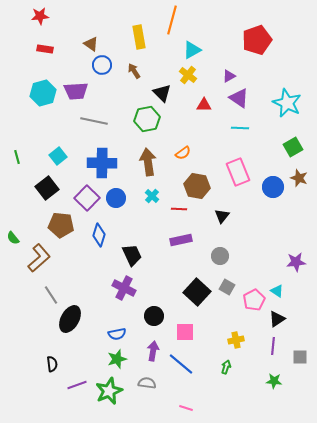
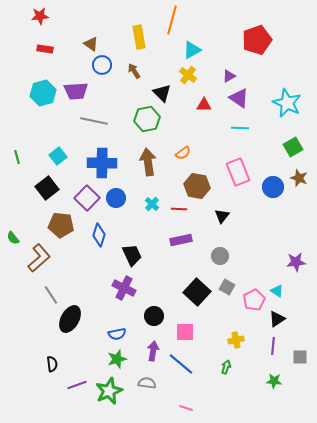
cyan cross at (152, 196): moved 8 px down
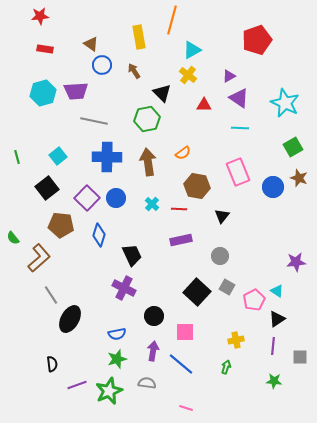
cyan star at (287, 103): moved 2 px left
blue cross at (102, 163): moved 5 px right, 6 px up
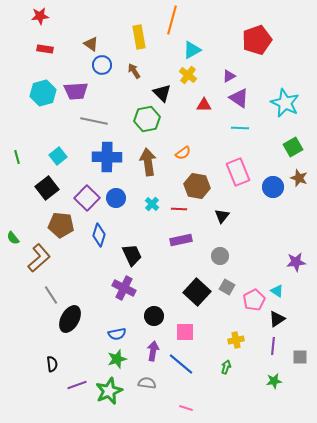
green star at (274, 381): rotated 14 degrees counterclockwise
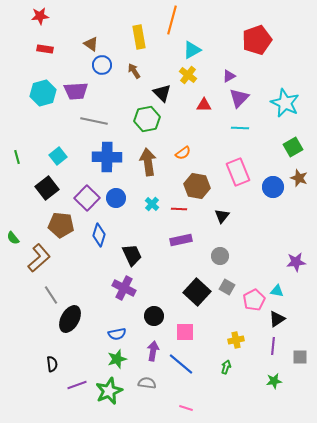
purple triangle at (239, 98): rotated 40 degrees clockwise
cyan triangle at (277, 291): rotated 24 degrees counterclockwise
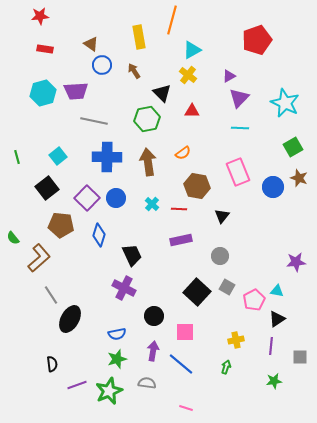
red triangle at (204, 105): moved 12 px left, 6 px down
purple line at (273, 346): moved 2 px left
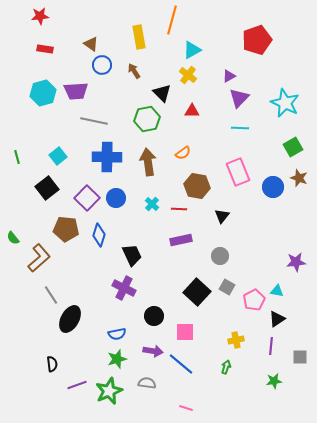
brown pentagon at (61, 225): moved 5 px right, 4 px down
purple arrow at (153, 351): rotated 90 degrees clockwise
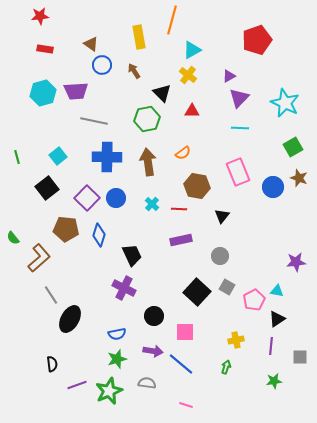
pink line at (186, 408): moved 3 px up
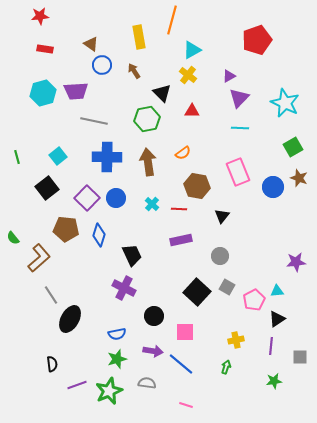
cyan triangle at (277, 291): rotated 16 degrees counterclockwise
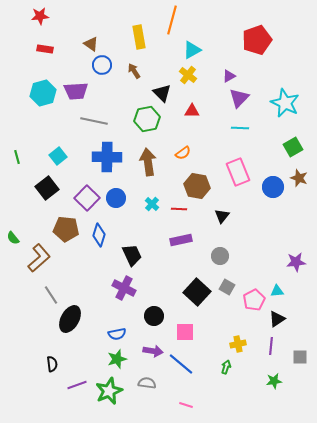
yellow cross at (236, 340): moved 2 px right, 4 px down
